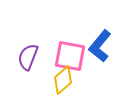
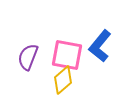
pink square: moved 3 px left, 1 px up
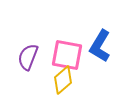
blue L-shape: rotated 8 degrees counterclockwise
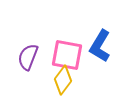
yellow diamond: rotated 12 degrees counterclockwise
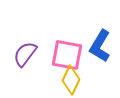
purple semicircle: moved 3 px left, 3 px up; rotated 16 degrees clockwise
yellow diamond: moved 8 px right; rotated 12 degrees counterclockwise
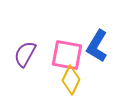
blue L-shape: moved 3 px left
purple semicircle: rotated 8 degrees counterclockwise
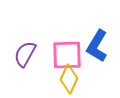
pink square: rotated 12 degrees counterclockwise
yellow diamond: moved 2 px left, 1 px up
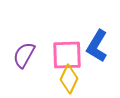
purple semicircle: moved 1 px left, 1 px down
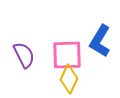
blue L-shape: moved 3 px right, 5 px up
purple semicircle: rotated 124 degrees clockwise
